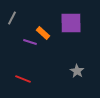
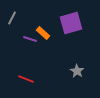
purple square: rotated 15 degrees counterclockwise
purple line: moved 3 px up
red line: moved 3 px right
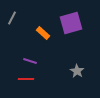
purple line: moved 22 px down
red line: rotated 21 degrees counterclockwise
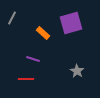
purple line: moved 3 px right, 2 px up
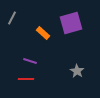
purple line: moved 3 px left, 2 px down
